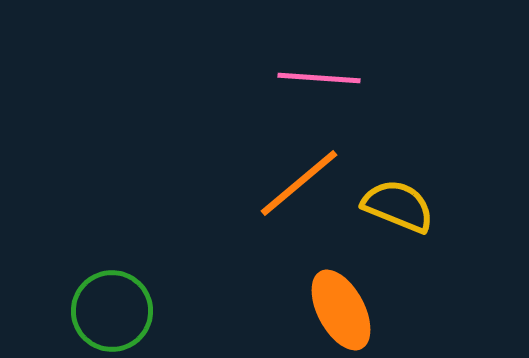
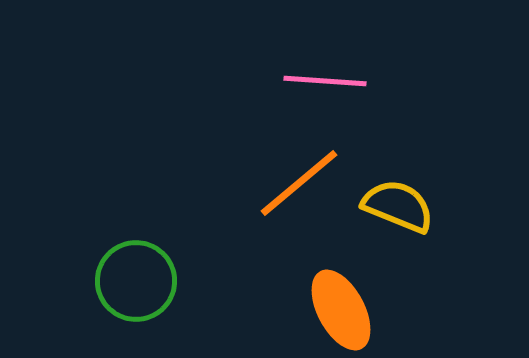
pink line: moved 6 px right, 3 px down
green circle: moved 24 px right, 30 px up
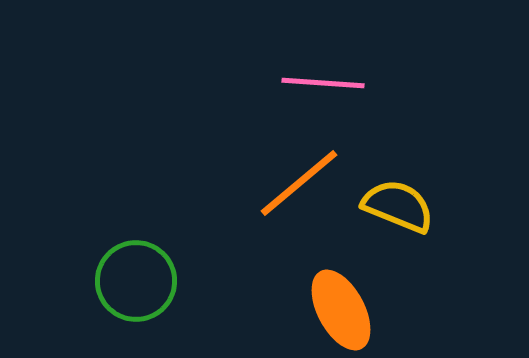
pink line: moved 2 px left, 2 px down
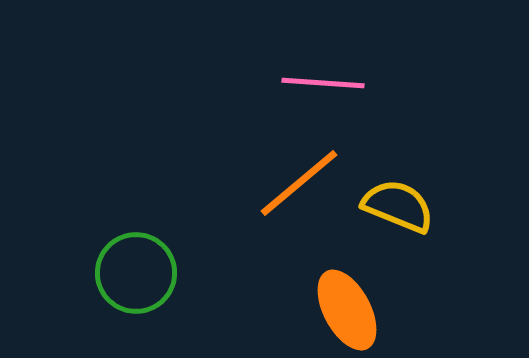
green circle: moved 8 px up
orange ellipse: moved 6 px right
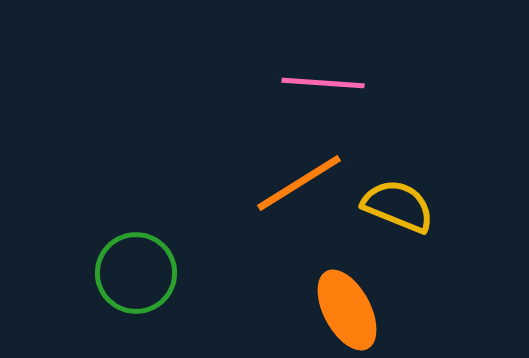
orange line: rotated 8 degrees clockwise
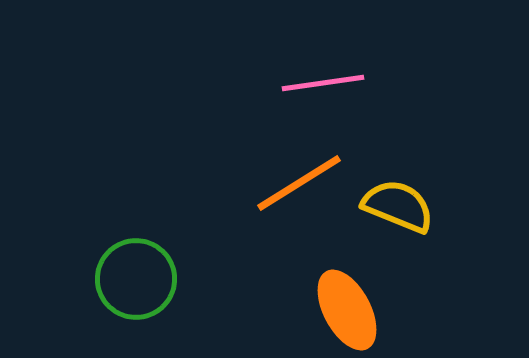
pink line: rotated 12 degrees counterclockwise
green circle: moved 6 px down
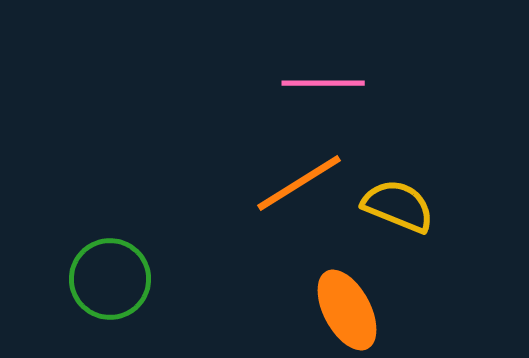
pink line: rotated 8 degrees clockwise
green circle: moved 26 px left
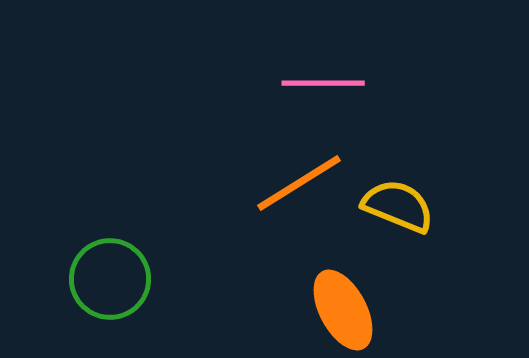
orange ellipse: moved 4 px left
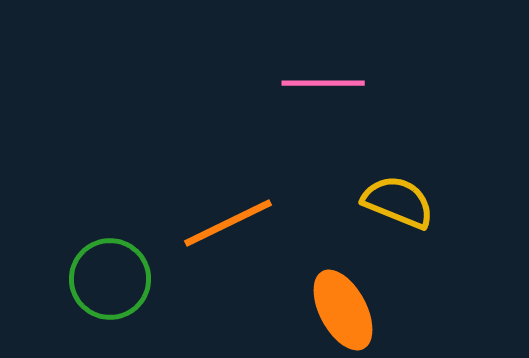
orange line: moved 71 px left, 40 px down; rotated 6 degrees clockwise
yellow semicircle: moved 4 px up
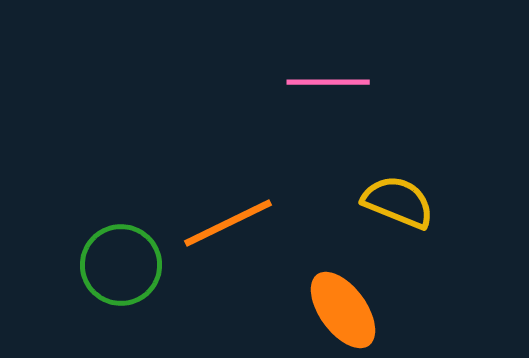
pink line: moved 5 px right, 1 px up
green circle: moved 11 px right, 14 px up
orange ellipse: rotated 8 degrees counterclockwise
